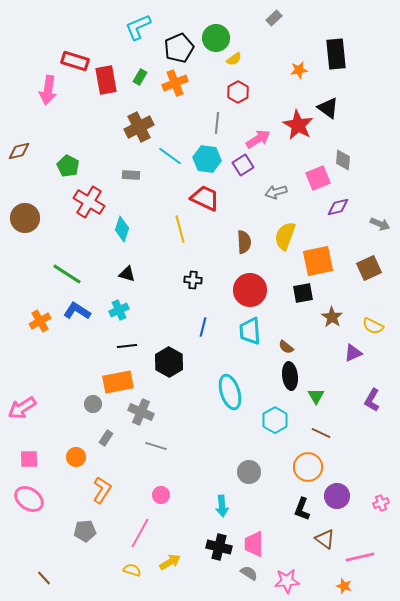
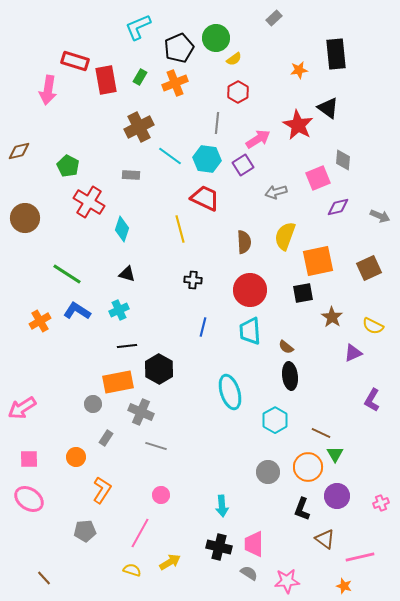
gray arrow at (380, 224): moved 8 px up
black hexagon at (169, 362): moved 10 px left, 7 px down
green triangle at (316, 396): moved 19 px right, 58 px down
gray circle at (249, 472): moved 19 px right
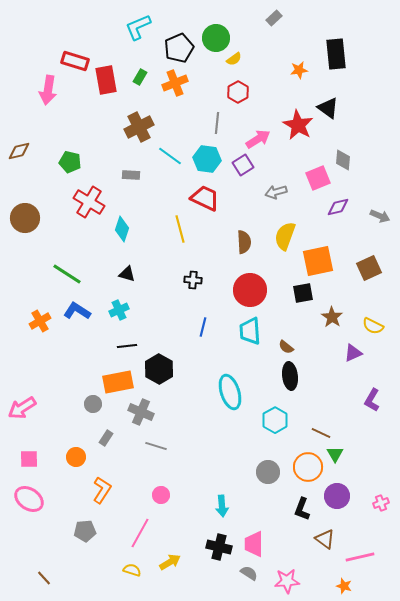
green pentagon at (68, 166): moved 2 px right, 4 px up; rotated 15 degrees counterclockwise
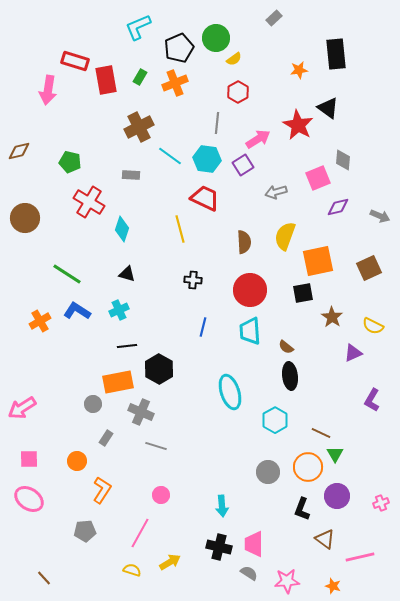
orange circle at (76, 457): moved 1 px right, 4 px down
orange star at (344, 586): moved 11 px left
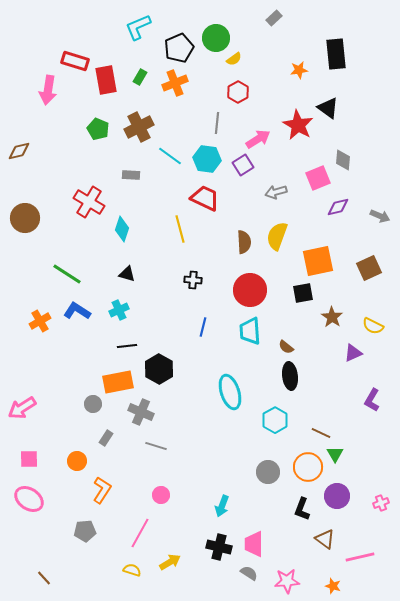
green pentagon at (70, 162): moved 28 px right, 33 px up; rotated 10 degrees clockwise
yellow semicircle at (285, 236): moved 8 px left
cyan arrow at (222, 506): rotated 25 degrees clockwise
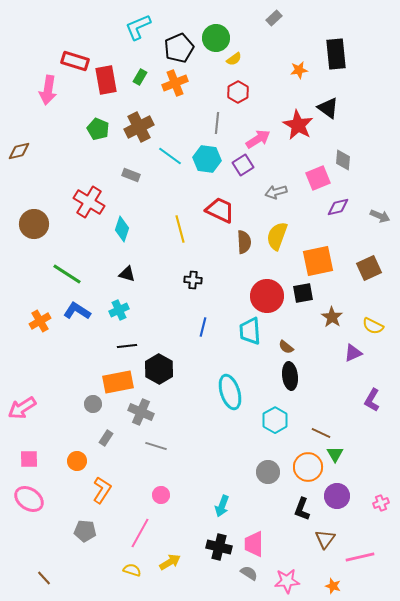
gray rectangle at (131, 175): rotated 18 degrees clockwise
red trapezoid at (205, 198): moved 15 px right, 12 px down
brown circle at (25, 218): moved 9 px right, 6 px down
red circle at (250, 290): moved 17 px right, 6 px down
gray pentagon at (85, 531): rotated 10 degrees clockwise
brown triangle at (325, 539): rotated 30 degrees clockwise
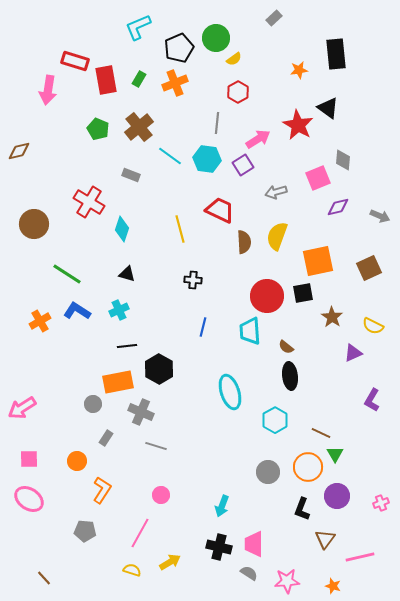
green rectangle at (140, 77): moved 1 px left, 2 px down
brown cross at (139, 127): rotated 12 degrees counterclockwise
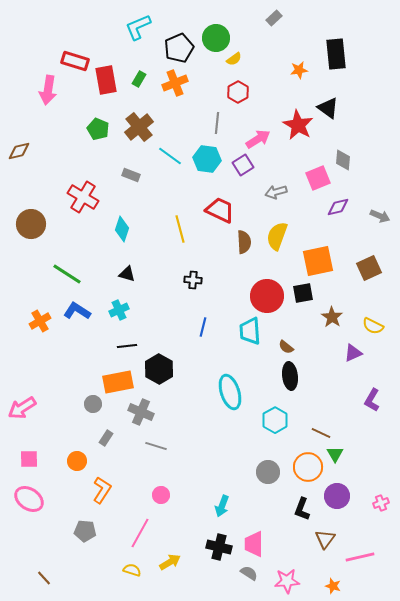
red cross at (89, 202): moved 6 px left, 5 px up
brown circle at (34, 224): moved 3 px left
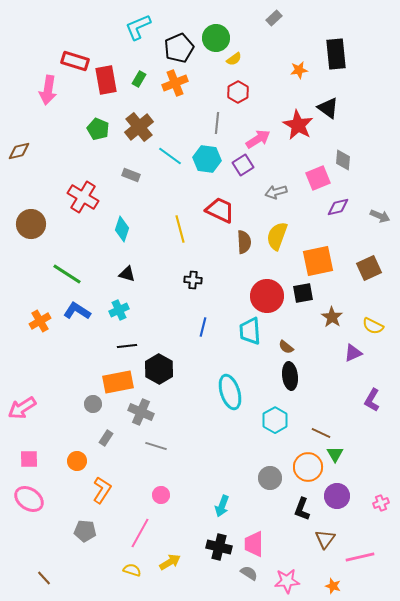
gray circle at (268, 472): moved 2 px right, 6 px down
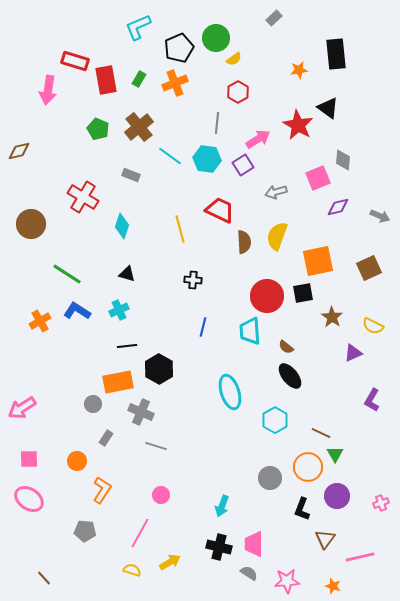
cyan diamond at (122, 229): moved 3 px up
black ellipse at (290, 376): rotated 32 degrees counterclockwise
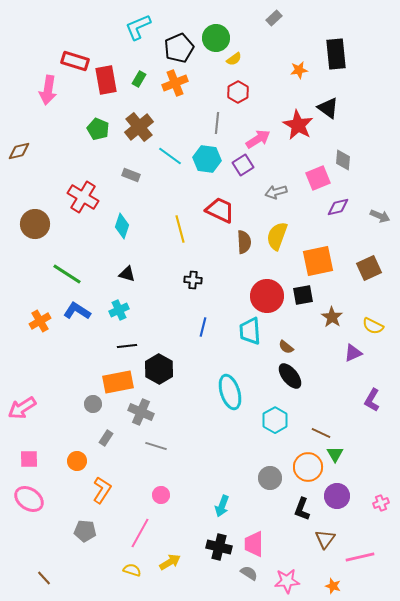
brown circle at (31, 224): moved 4 px right
black square at (303, 293): moved 2 px down
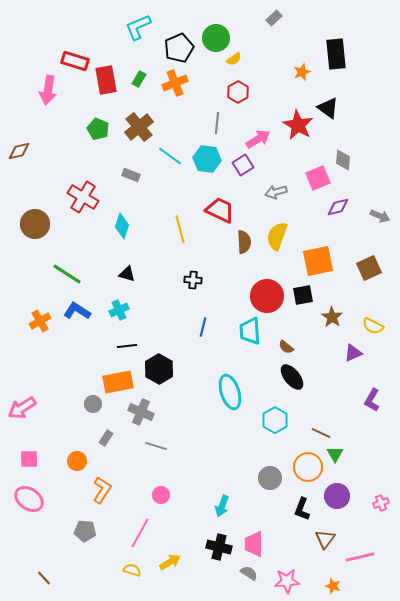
orange star at (299, 70): moved 3 px right, 2 px down; rotated 12 degrees counterclockwise
black ellipse at (290, 376): moved 2 px right, 1 px down
